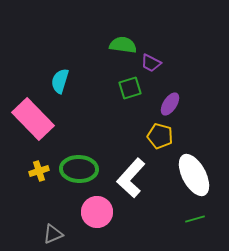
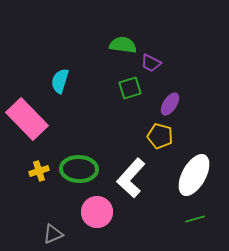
pink rectangle: moved 6 px left
white ellipse: rotated 57 degrees clockwise
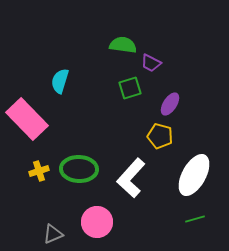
pink circle: moved 10 px down
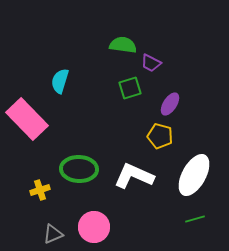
yellow cross: moved 1 px right, 19 px down
white L-shape: moved 3 px right, 2 px up; rotated 72 degrees clockwise
pink circle: moved 3 px left, 5 px down
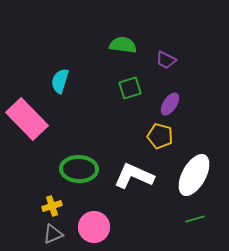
purple trapezoid: moved 15 px right, 3 px up
yellow cross: moved 12 px right, 16 px down
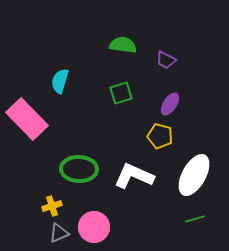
green square: moved 9 px left, 5 px down
gray triangle: moved 6 px right, 1 px up
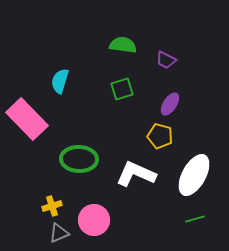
green square: moved 1 px right, 4 px up
green ellipse: moved 10 px up
white L-shape: moved 2 px right, 2 px up
pink circle: moved 7 px up
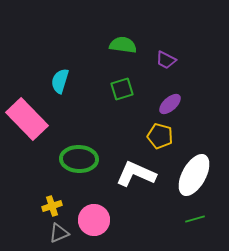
purple ellipse: rotated 15 degrees clockwise
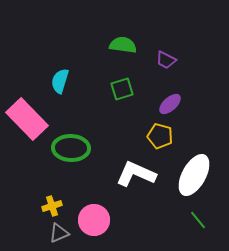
green ellipse: moved 8 px left, 11 px up
green line: moved 3 px right, 1 px down; rotated 66 degrees clockwise
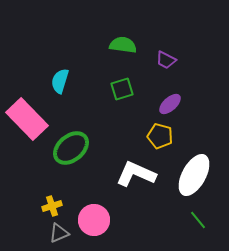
green ellipse: rotated 42 degrees counterclockwise
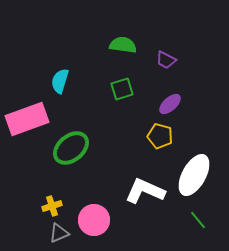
pink rectangle: rotated 66 degrees counterclockwise
white L-shape: moved 9 px right, 17 px down
